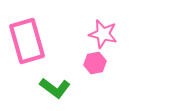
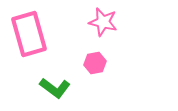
pink star: moved 12 px up
pink rectangle: moved 2 px right, 7 px up
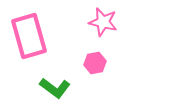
pink rectangle: moved 2 px down
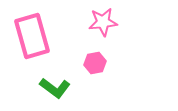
pink star: rotated 20 degrees counterclockwise
pink rectangle: moved 3 px right
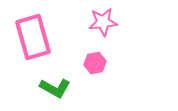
pink rectangle: moved 1 px right, 1 px down
green L-shape: rotated 8 degrees counterclockwise
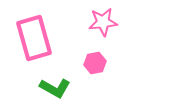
pink rectangle: moved 1 px right, 1 px down
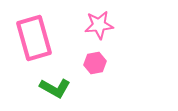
pink star: moved 4 px left, 3 px down
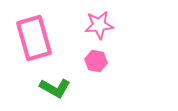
pink hexagon: moved 1 px right, 2 px up; rotated 20 degrees clockwise
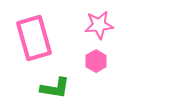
pink hexagon: rotated 20 degrees clockwise
green L-shape: rotated 20 degrees counterclockwise
